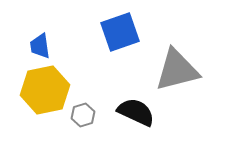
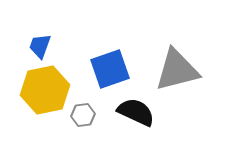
blue square: moved 10 px left, 37 px down
blue trapezoid: rotated 28 degrees clockwise
gray hexagon: rotated 10 degrees clockwise
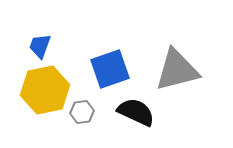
gray hexagon: moved 1 px left, 3 px up
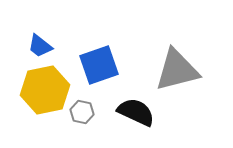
blue trapezoid: rotated 72 degrees counterclockwise
blue square: moved 11 px left, 4 px up
gray hexagon: rotated 20 degrees clockwise
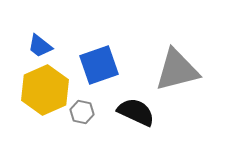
yellow hexagon: rotated 12 degrees counterclockwise
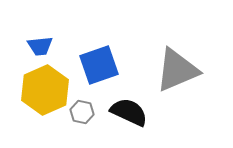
blue trapezoid: rotated 44 degrees counterclockwise
gray triangle: rotated 9 degrees counterclockwise
black semicircle: moved 7 px left
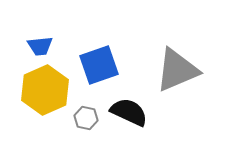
gray hexagon: moved 4 px right, 6 px down
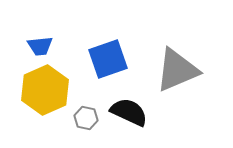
blue square: moved 9 px right, 6 px up
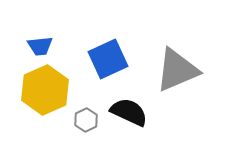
blue square: rotated 6 degrees counterclockwise
gray hexagon: moved 2 px down; rotated 20 degrees clockwise
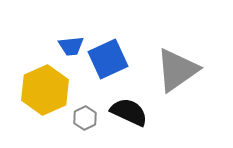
blue trapezoid: moved 31 px right
gray triangle: rotated 12 degrees counterclockwise
gray hexagon: moved 1 px left, 2 px up
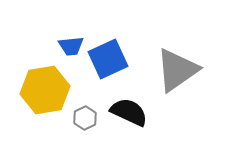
yellow hexagon: rotated 15 degrees clockwise
